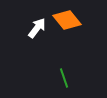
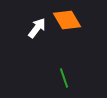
orange diamond: rotated 8 degrees clockwise
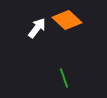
orange diamond: rotated 16 degrees counterclockwise
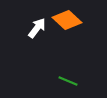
green line: moved 4 px right, 3 px down; rotated 48 degrees counterclockwise
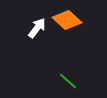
green line: rotated 18 degrees clockwise
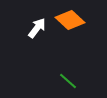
orange diamond: moved 3 px right
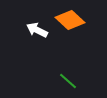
white arrow: moved 2 px down; rotated 100 degrees counterclockwise
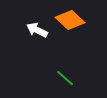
green line: moved 3 px left, 3 px up
